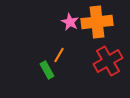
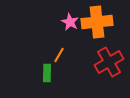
red cross: moved 1 px right, 1 px down
green rectangle: moved 3 px down; rotated 30 degrees clockwise
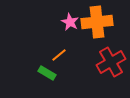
orange line: rotated 21 degrees clockwise
red cross: moved 2 px right
green rectangle: rotated 60 degrees counterclockwise
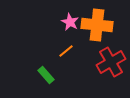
orange cross: moved 3 px down; rotated 12 degrees clockwise
orange line: moved 7 px right, 4 px up
green rectangle: moved 1 px left, 2 px down; rotated 18 degrees clockwise
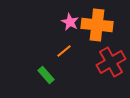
orange line: moved 2 px left
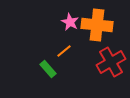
green rectangle: moved 2 px right, 6 px up
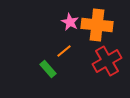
red cross: moved 4 px left, 1 px up
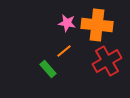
pink star: moved 3 px left, 1 px down; rotated 18 degrees counterclockwise
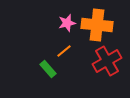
pink star: rotated 24 degrees counterclockwise
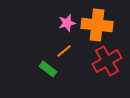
green rectangle: rotated 12 degrees counterclockwise
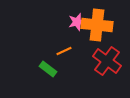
pink star: moved 10 px right, 1 px up
orange line: rotated 14 degrees clockwise
red cross: rotated 24 degrees counterclockwise
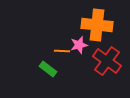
pink star: moved 2 px right, 23 px down
orange line: moved 2 px left; rotated 28 degrees clockwise
